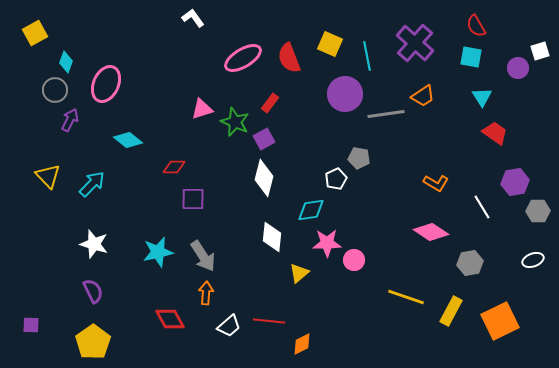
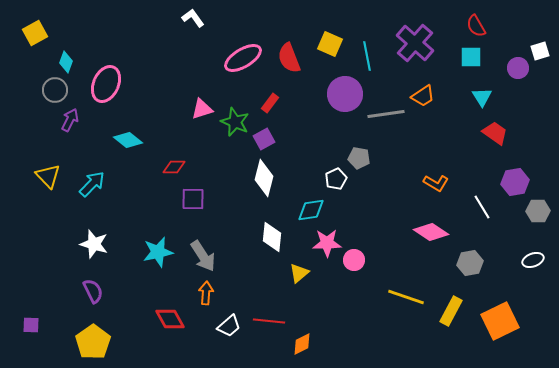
cyan square at (471, 57): rotated 10 degrees counterclockwise
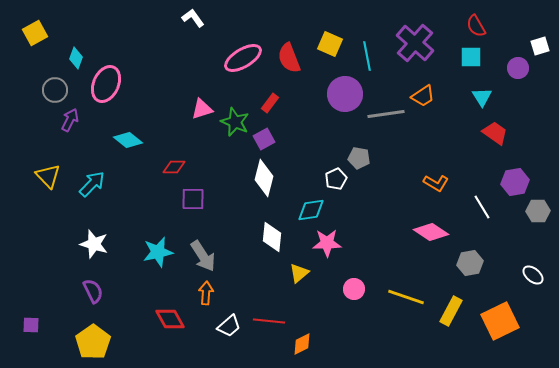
white square at (540, 51): moved 5 px up
cyan diamond at (66, 62): moved 10 px right, 4 px up
pink circle at (354, 260): moved 29 px down
white ellipse at (533, 260): moved 15 px down; rotated 60 degrees clockwise
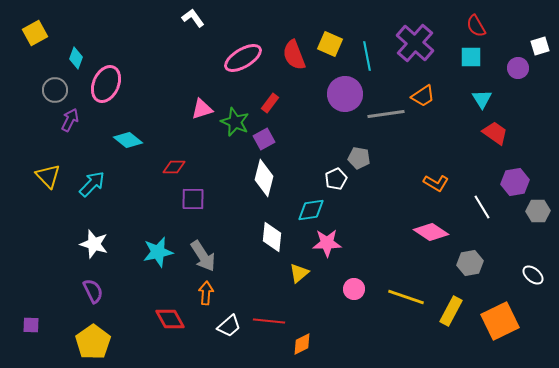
red semicircle at (289, 58): moved 5 px right, 3 px up
cyan triangle at (482, 97): moved 2 px down
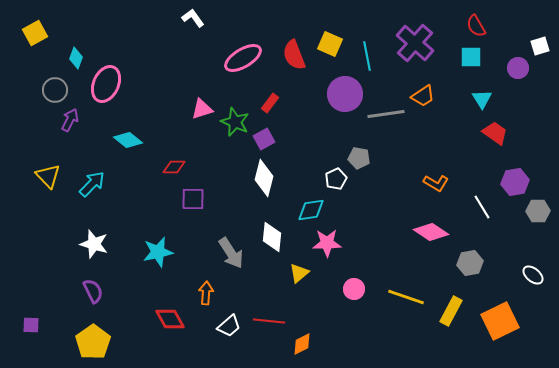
gray arrow at (203, 256): moved 28 px right, 3 px up
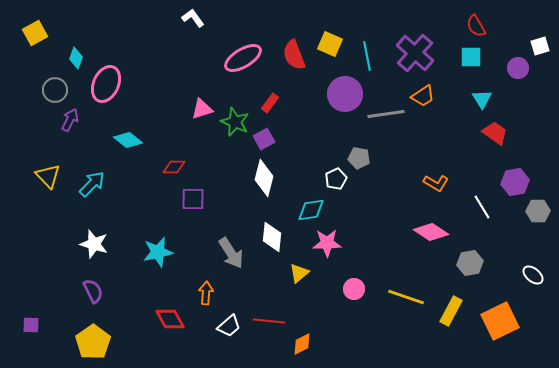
purple cross at (415, 43): moved 10 px down
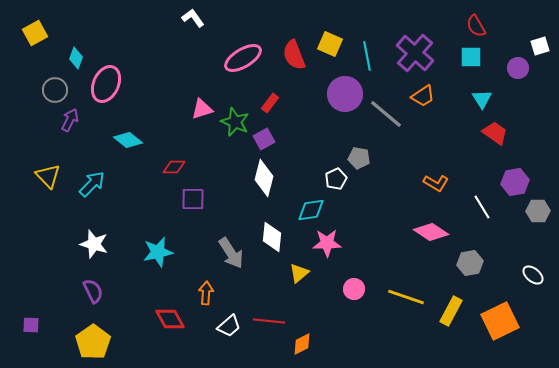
gray line at (386, 114): rotated 48 degrees clockwise
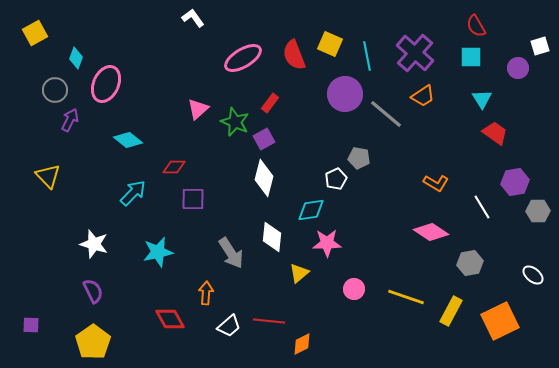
pink triangle at (202, 109): moved 4 px left; rotated 25 degrees counterclockwise
cyan arrow at (92, 184): moved 41 px right, 9 px down
